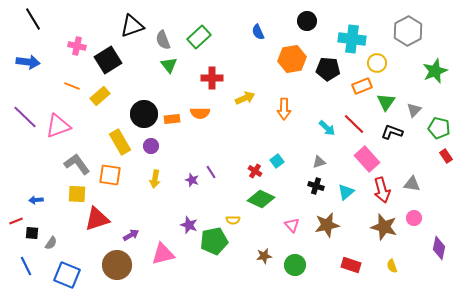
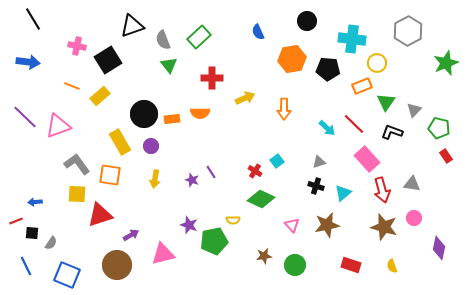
green star at (435, 71): moved 11 px right, 8 px up
cyan triangle at (346, 192): moved 3 px left, 1 px down
blue arrow at (36, 200): moved 1 px left, 2 px down
red triangle at (97, 219): moved 3 px right, 4 px up
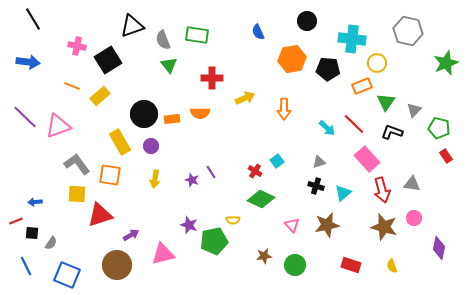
gray hexagon at (408, 31): rotated 20 degrees counterclockwise
green rectangle at (199, 37): moved 2 px left, 2 px up; rotated 50 degrees clockwise
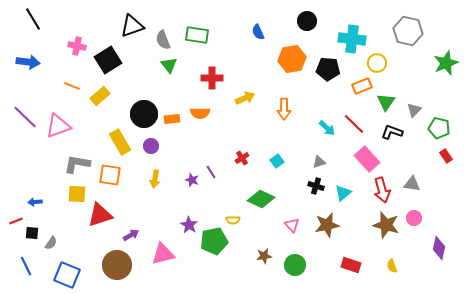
gray L-shape at (77, 164): rotated 44 degrees counterclockwise
red cross at (255, 171): moved 13 px left, 13 px up; rotated 24 degrees clockwise
purple star at (189, 225): rotated 12 degrees clockwise
brown star at (384, 227): moved 2 px right, 2 px up
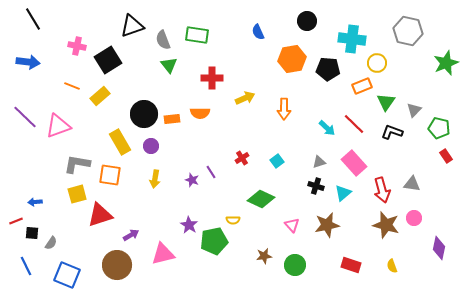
pink rectangle at (367, 159): moved 13 px left, 4 px down
yellow square at (77, 194): rotated 18 degrees counterclockwise
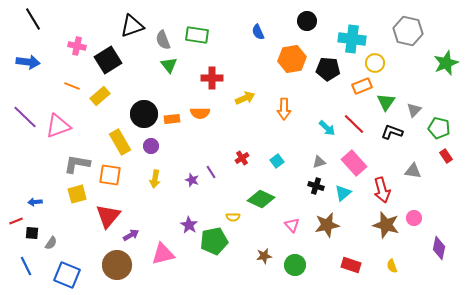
yellow circle at (377, 63): moved 2 px left
gray triangle at (412, 184): moved 1 px right, 13 px up
red triangle at (100, 215): moved 8 px right, 1 px down; rotated 32 degrees counterclockwise
yellow semicircle at (233, 220): moved 3 px up
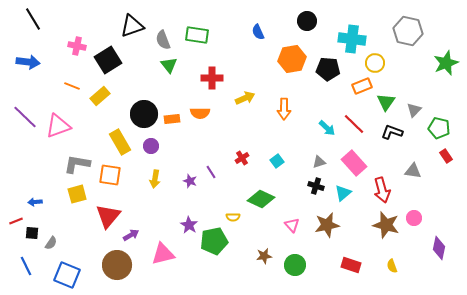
purple star at (192, 180): moved 2 px left, 1 px down
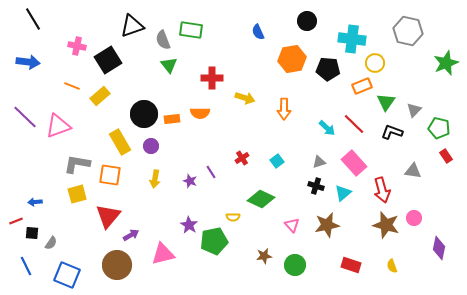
green rectangle at (197, 35): moved 6 px left, 5 px up
yellow arrow at (245, 98): rotated 42 degrees clockwise
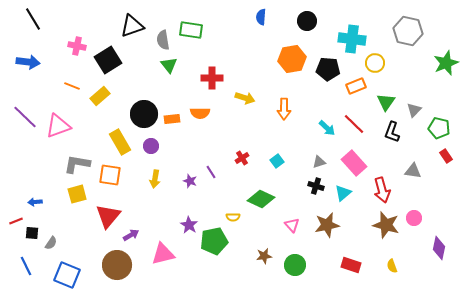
blue semicircle at (258, 32): moved 3 px right, 15 px up; rotated 28 degrees clockwise
gray semicircle at (163, 40): rotated 12 degrees clockwise
orange rectangle at (362, 86): moved 6 px left
black L-shape at (392, 132): rotated 90 degrees counterclockwise
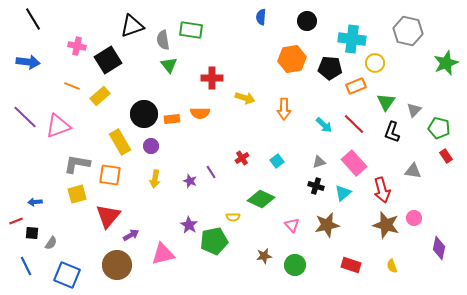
black pentagon at (328, 69): moved 2 px right, 1 px up
cyan arrow at (327, 128): moved 3 px left, 3 px up
